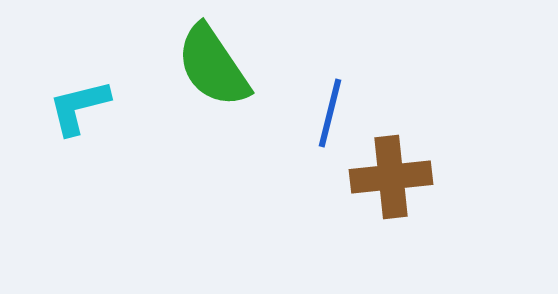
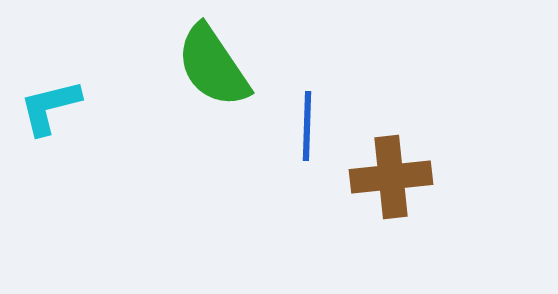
cyan L-shape: moved 29 px left
blue line: moved 23 px left, 13 px down; rotated 12 degrees counterclockwise
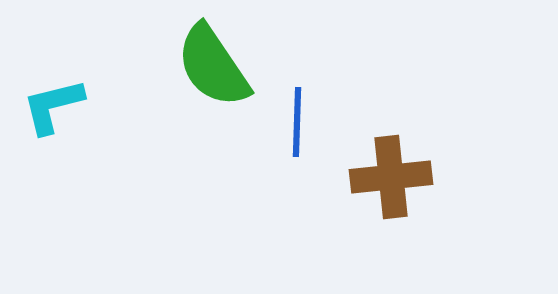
cyan L-shape: moved 3 px right, 1 px up
blue line: moved 10 px left, 4 px up
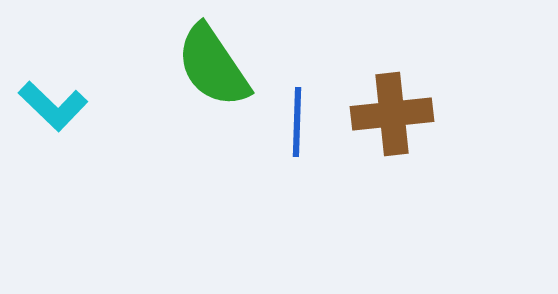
cyan L-shape: rotated 122 degrees counterclockwise
brown cross: moved 1 px right, 63 px up
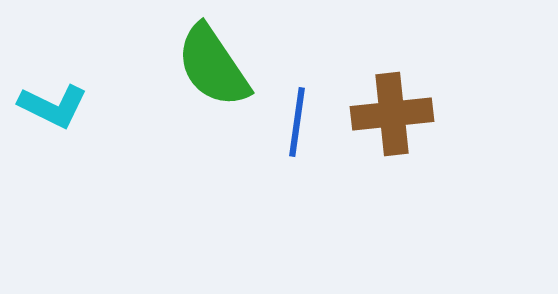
cyan L-shape: rotated 18 degrees counterclockwise
blue line: rotated 6 degrees clockwise
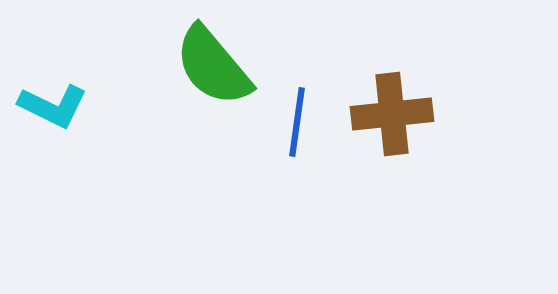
green semicircle: rotated 6 degrees counterclockwise
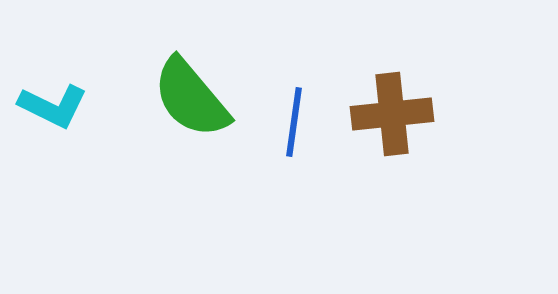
green semicircle: moved 22 px left, 32 px down
blue line: moved 3 px left
